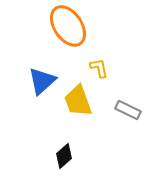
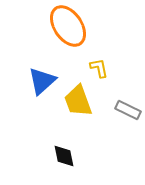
black diamond: rotated 60 degrees counterclockwise
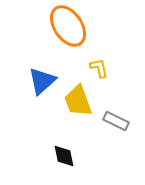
gray rectangle: moved 12 px left, 11 px down
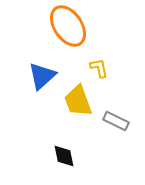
blue triangle: moved 5 px up
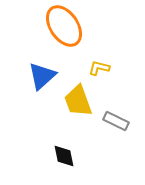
orange ellipse: moved 4 px left
yellow L-shape: rotated 65 degrees counterclockwise
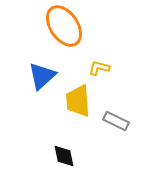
yellow trapezoid: rotated 16 degrees clockwise
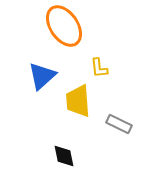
yellow L-shape: rotated 110 degrees counterclockwise
gray rectangle: moved 3 px right, 3 px down
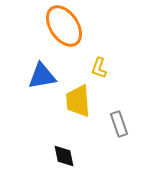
yellow L-shape: rotated 25 degrees clockwise
blue triangle: rotated 32 degrees clockwise
gray rectangle: rotated 45 degrees clockwise
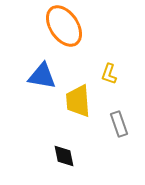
yellow L-shape: moved 10 px right, 6 px down
blue triangle: rotated 20 degrees clockwise
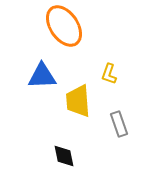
blue triangle: rotated 12 degrees counterclockwise
